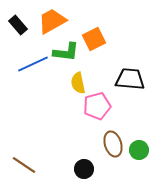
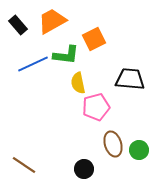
green L-shape: moved 3 px down
pink pentagon: moved 1 px left, 1 px down
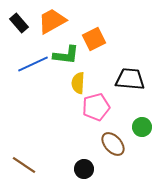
black rectangle: moved 1 px right, 2 px up
yellow semicircle: rotated 15 degrees clockwise
brown ellipse: rotated 25 degrees counterclockwise
green circle: moved 3 px right, 23 px up
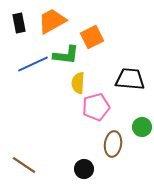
black rectangle: rotated 30 degrees clockwise
orange square: moved 2 px left, 2 px up
brown ellipse: rotated 50 degrees clockwise
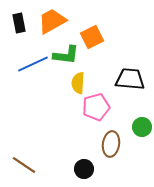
brown ellipse: moved 2 px left
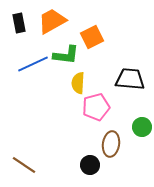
black circle: moved 6 px right, 4 px up
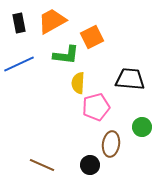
blue line: moved 14 px left
brown line: moved 18 px right; rotated 10 degrees counterclockwise
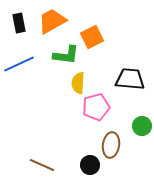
green circle: moved 1 px up
brown ellipse: moved 1 px down
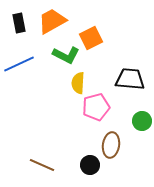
orange square: moved 1 px left, 1 px down
green L-shape: rotated 20 degrees clockwise
green circle: moved 5 px up
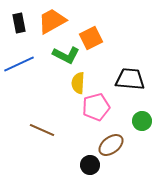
brown ellipse: rotated 45 degrees clockwise
brown line: moved 35 px up
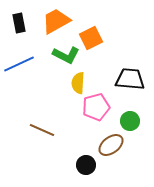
orange trapezoid: moved 4 px right
green circle: moved 12 px left
black circle: moved 4 px left
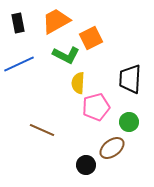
black rectangle: moved 1 px left
black trapezoid: rotated 92 degrees counterclockwise
green circle: moved 1 px left, 1 px down
brown ellipse: moved 1 px right, 3 px down
